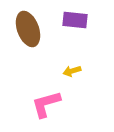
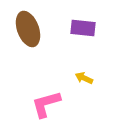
purple rectangle: moved 8 px right, 8 px down
yellow arrow: moved 12 px right, 7 px down; rotated 42 degrees clockwise
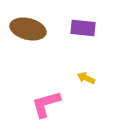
brown ellipse: rotated 56 degrees counterclockwise
yellow arrow: moved 2 px right
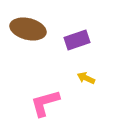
purple rectangle: moved 6 px left, 12 px down; rotated 25 degrees counterclockwise
pink L-shape: moved 1 px left, 1 px up
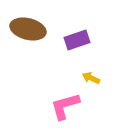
yellow arrow: moved 5 px right
pink L-shape: moved 20 px right, 3 px down
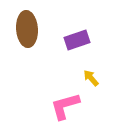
brown ellipse: moved 1 px left; rotated 72 degrees clockwise
yellow arrow: rotated 24 degrees clockwise
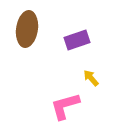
brown ellipse: rotated 12 degrees clockwise
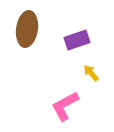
yellow arrow: moved 5 px up
pink L-shape: rotated 12 degrees counterclockwise
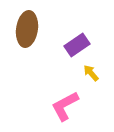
purple rectangle: moved 5 px down; rotated 15 degrees counterclockwise
